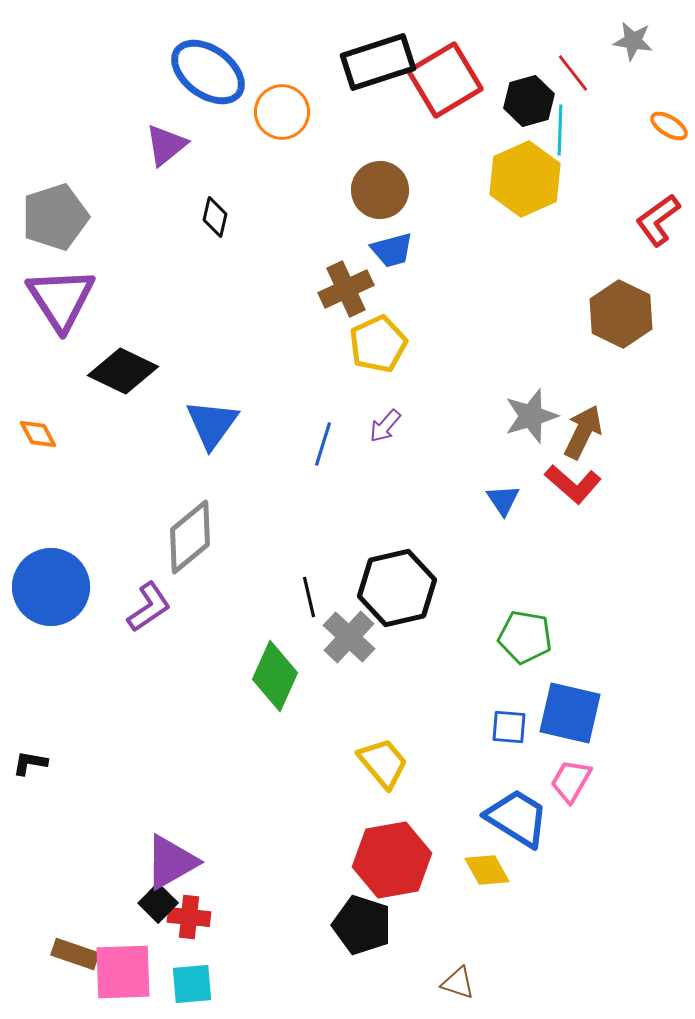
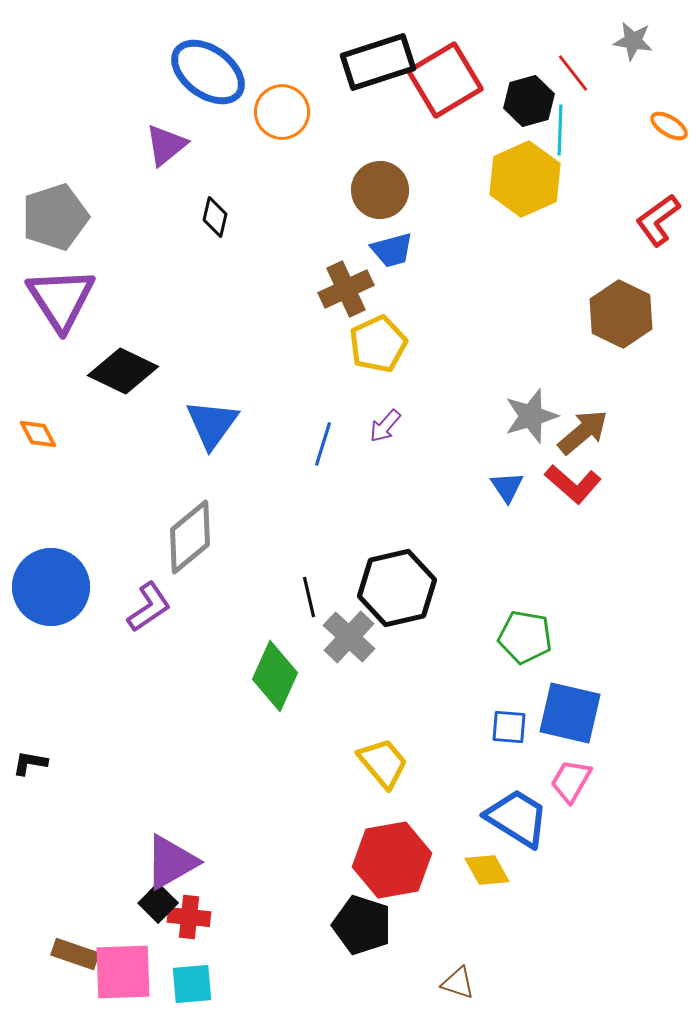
brown arrow at (583, 432): rotated 24 degrees clockwise
blue triangle at (503, 500): moved 4 px right, 13 px up
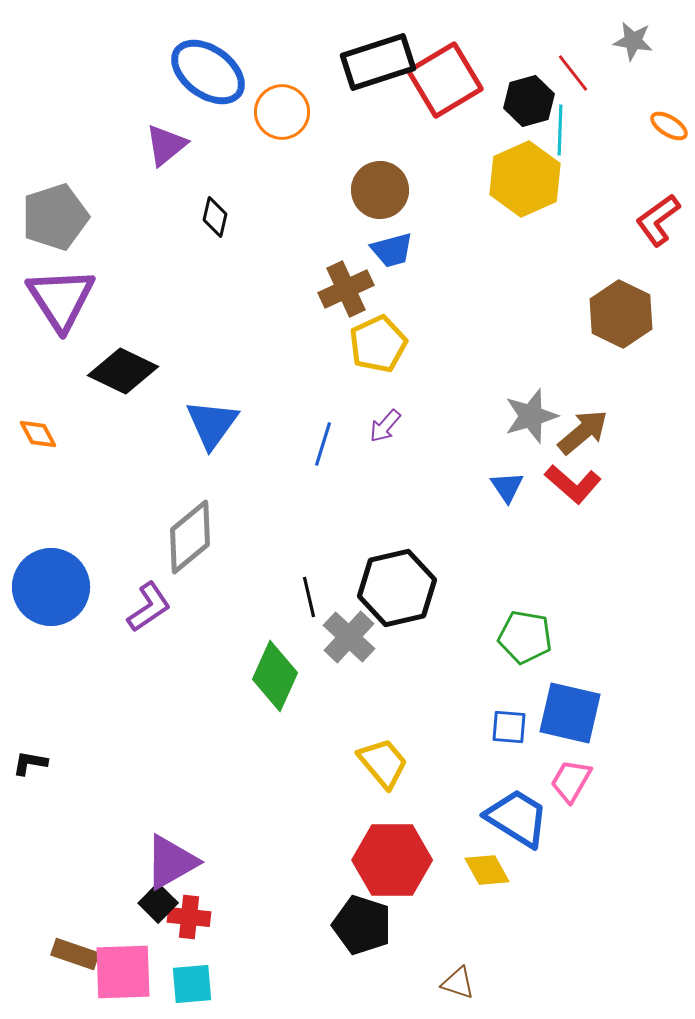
red hexagon at (392, 860): rotated 10 degrees clockwise
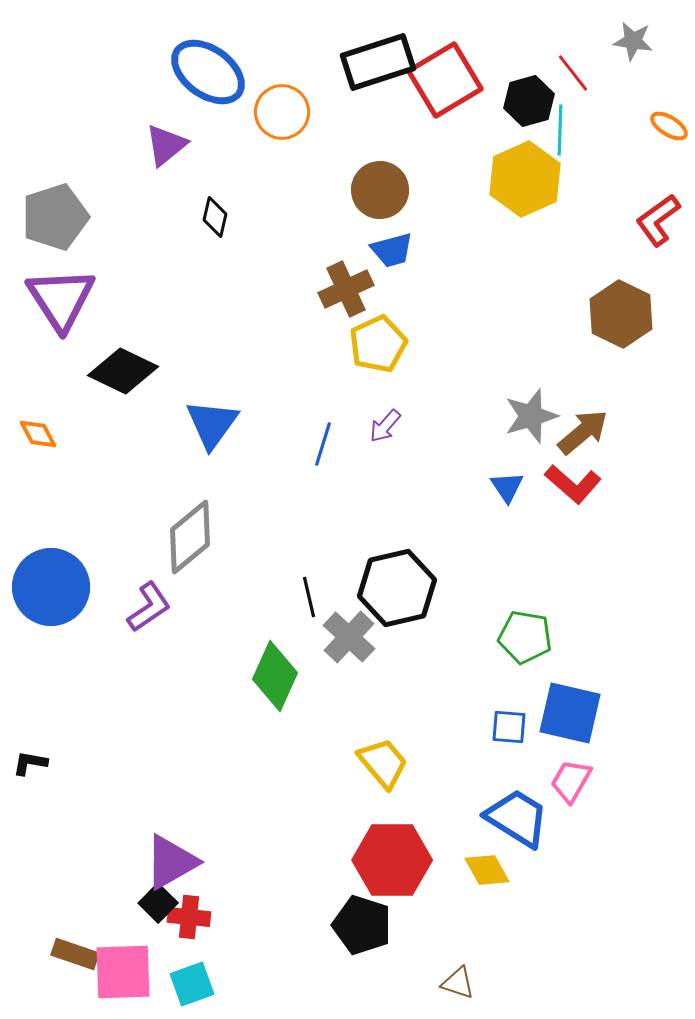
cyan square at (192, 984): rotated 15 degrees counterclockwise
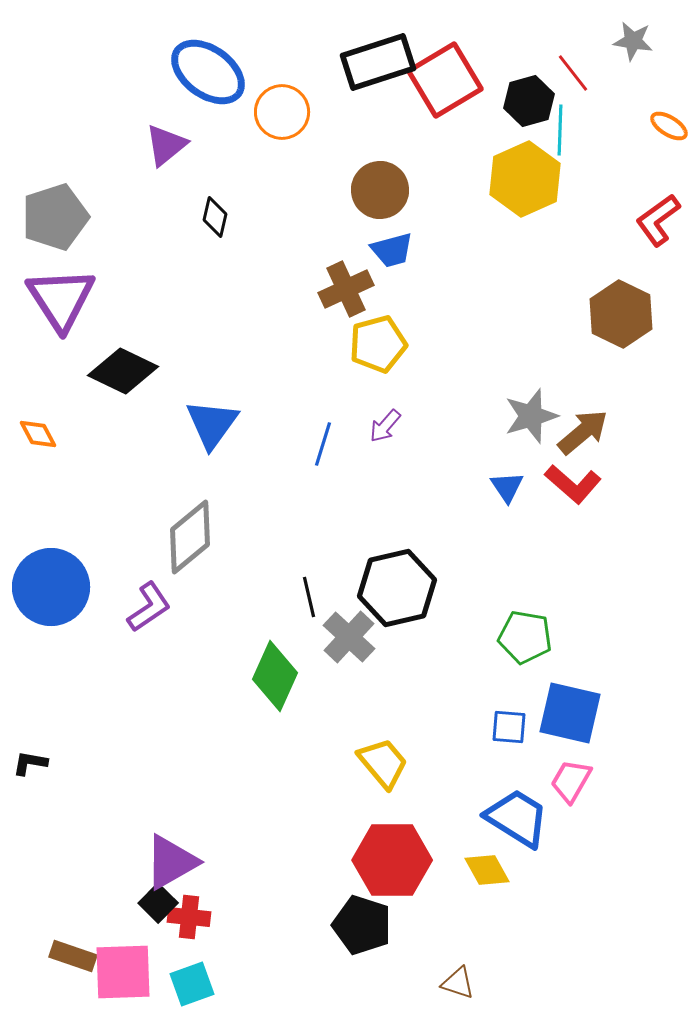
yellow pentagon at (378, 344): rotated 10 degrees clockwise
brown rectangle at (75, 954): moved 2 px left, 2 px down
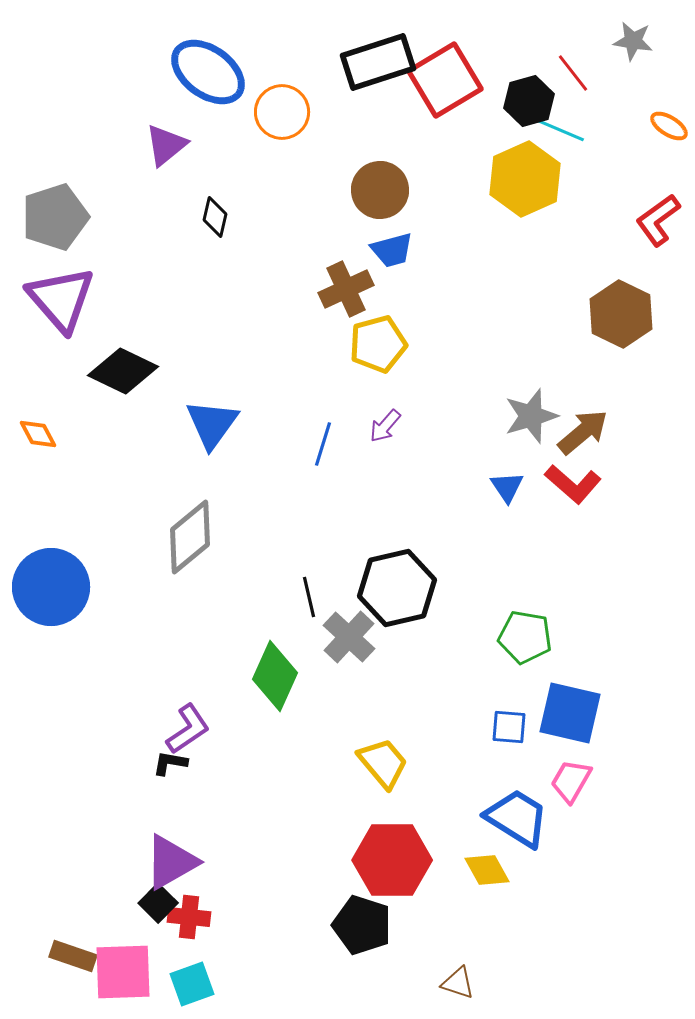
cyan line at (560, 130): rotated 69 degrees counterclockwise
purple triangle at (61, 299): rotated 8 degrees counterclockwise
purple L-shape at (149, 607): moved 39 px right, 122 px down
black L-shape at (30, 763): moved 140 px right
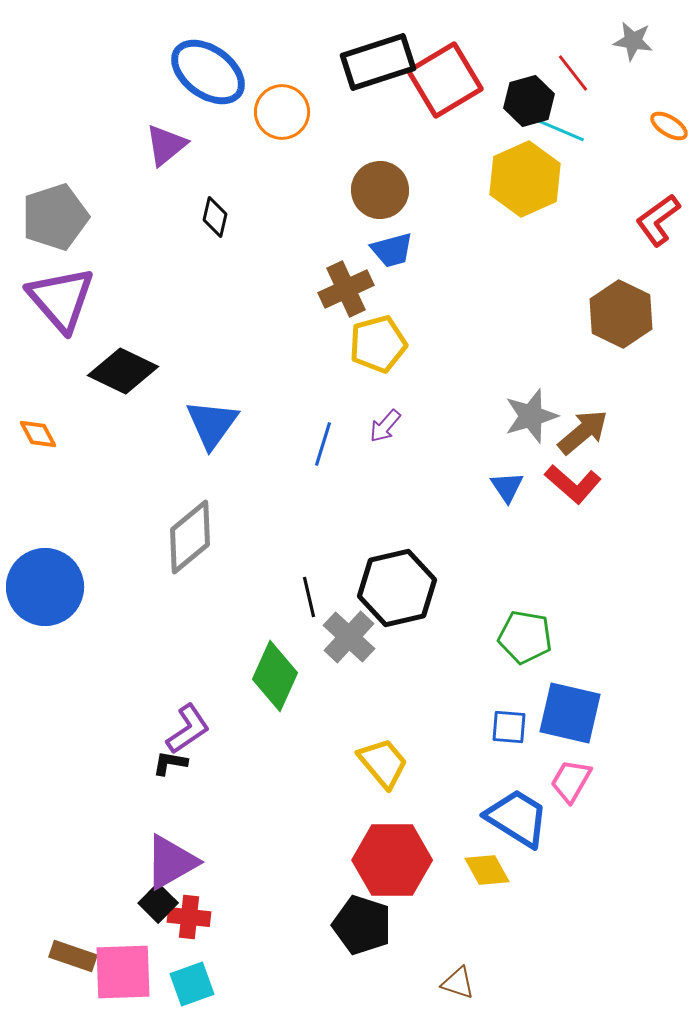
blue circle at (51, 587): moved 6 px left
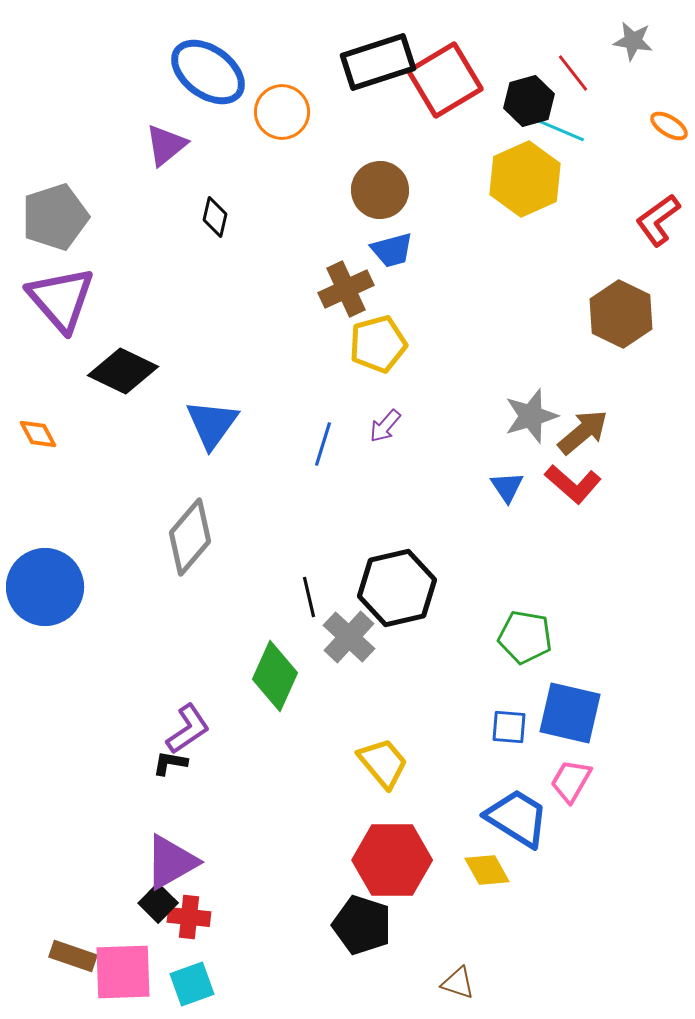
gray diamond at (190, 537): rotated 10 degrees counterclockwise
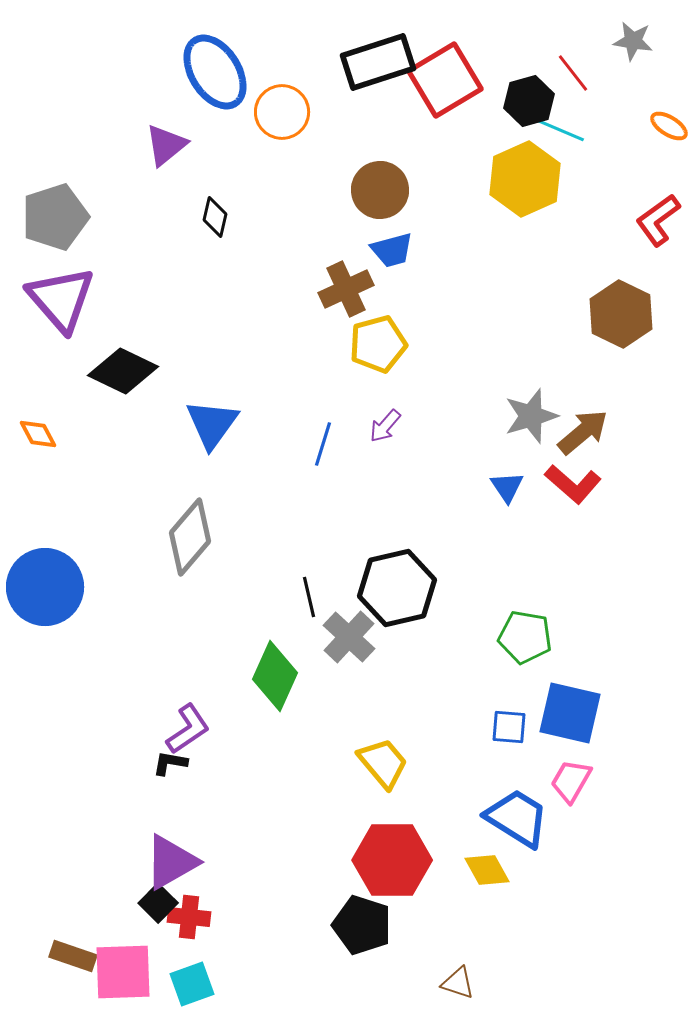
blue ellipse at (208, 72): moved 7 px right; rotated 22 degrees clockwise
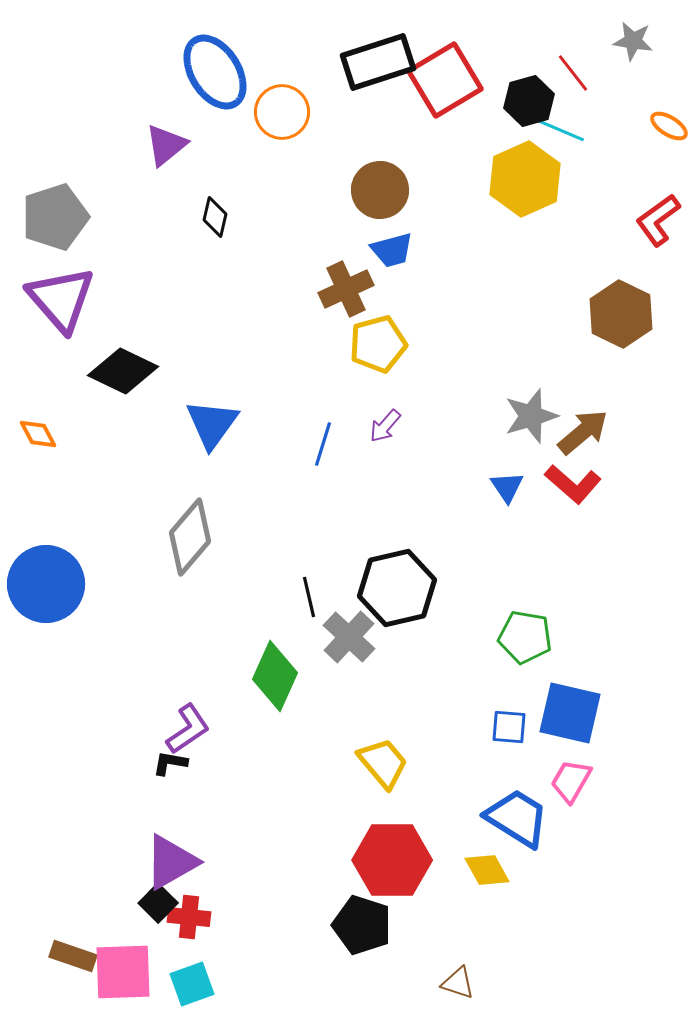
blue circle at (45, 587): moved 1 px right, 3 px up
